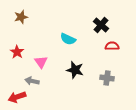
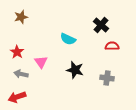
gray arrow: moved 11 px left, 7 px up
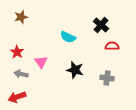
cyan semicircle: moved 2 px up
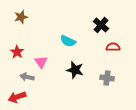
cyan semicircle: moved 4 px down
red semicircle: moved 1 px right, 1 px down
gray arrow: moved 6 px right, 3 px down
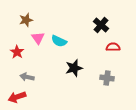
brown star: moved 5 px right, 3 px down
cyan semicircle: moved 9 px left
pink triangle: moved 3 px left, 24 px up
black star: moved 1 px left, 2 px up; rotated 30 degrees counterclockwise
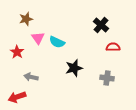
brown star: moved 1 px up
cyan semicircle: moved 2 px left, 1 px down
gray arrow: moved 4 px right
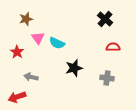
black cross: moved 4 px right, 6 px up
cyan semicircle: moved 1 px down
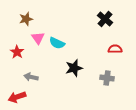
red semicircle: moved 2 px right, 2 px down
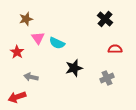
gray cross: rotated 32 degrees counterclockwise
